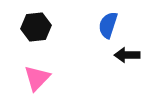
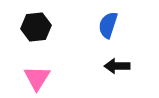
black arrow: moved 10 px left, 11 px down
pink triangle: rotated 12 degrees counterclockwise
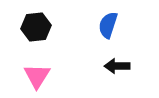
pink triangle: moved 2 px up
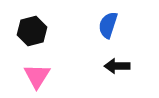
black hexagon: moved 4 px left, 4 px down; rotated 8 degrees counterclockwise
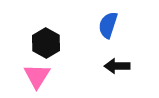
black hexagon: moved 14 px right, 12 px down; rotated 16 degrees counterclockwise
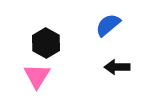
blue semicircle: rotated 32 degrees clockwise
black arrow: moved 1 px down
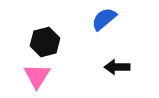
blue semicircle: moved 4 px left, 6 px up
black hexagon: moved 1 px left, 1 px up; rotated 16 degrees clockwise
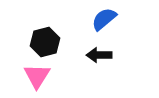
black arrow: moved 18 px left, 12 px up
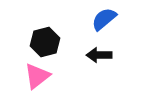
pink triangle: rotated 20 degrees clockwise
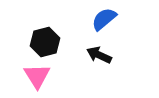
black arrow: rotated 25 degrees clockwise
pink triangle: rotated 24 degrees counterclockwise
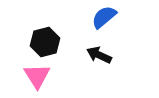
blue semicircle: moved 2 px up
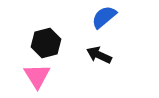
black hexagon: moved 1 px right, 1 px down
